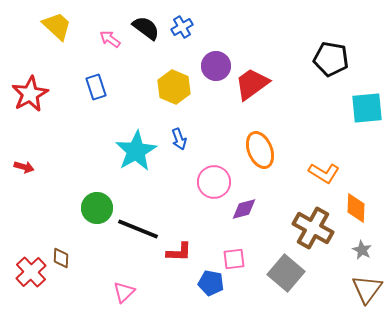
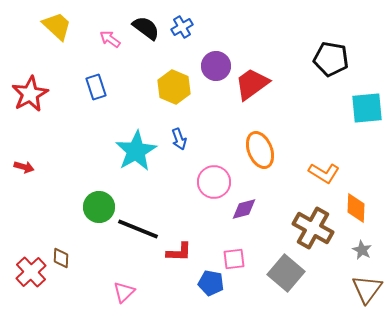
green circle: moved 2 px right, 1 px up
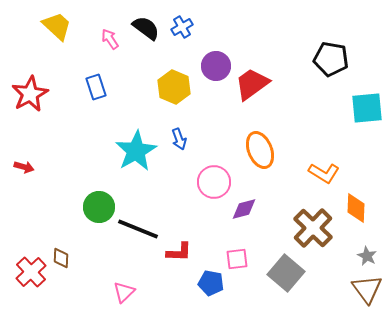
pink arrow: rotated 20 degrees clockwise
brown cross: rotated 15 degrees clockwise
gray star: moved 5 px right, 6 px down
pink square: moved 3 px right
brown triangle: rotated 12 degrees counterclockwise
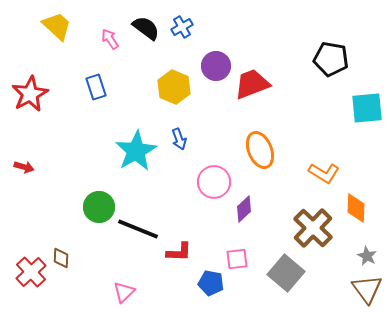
red trapezoid: rotated 15 degrees clockwise
purple diamond: rotated 28 degrees counterclockwise
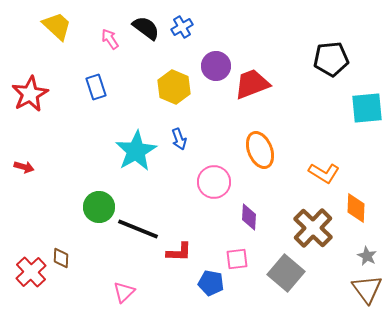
black pentagon: rotated 16 degrees counterclockwise
purple diamond: moved 5 px right, 8 px down; rotated 44 degrees counterclockwise
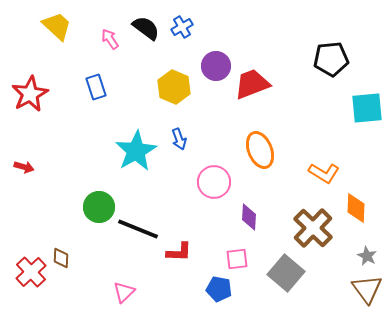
blue pentagon: moved 8 px right, 6 px down
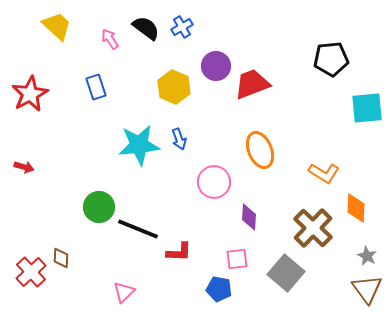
cyan star: moved 3 px right, 6 px up; rotated 24 degrees clockwise
